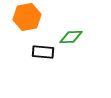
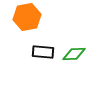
green diamond: moved 3 px right, 17 px down
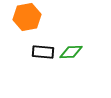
green diamond: moved 3 px left, 2 px up
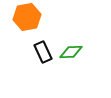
black rectangle: rotated 60 degrees clockwise
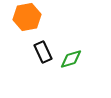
green diamond: moved 7 px down; rotated 15 degrees counterclockwise
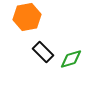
black rectangle: rotated 20 degrees counterclockwise
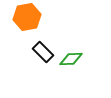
green diamond: rotated 15 degrees clockwise
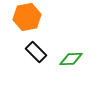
black rectangle: moved 7 px left
